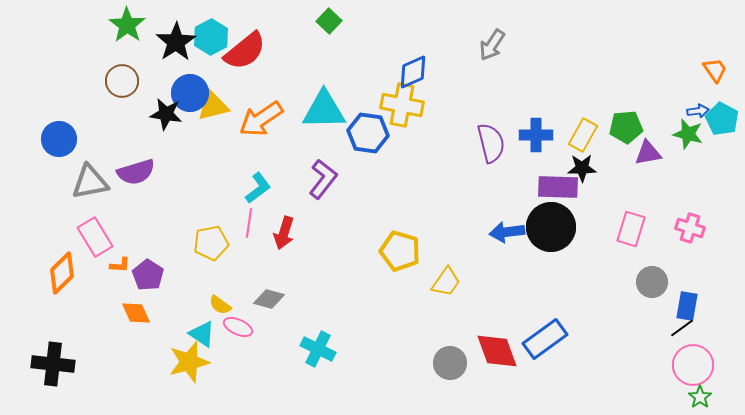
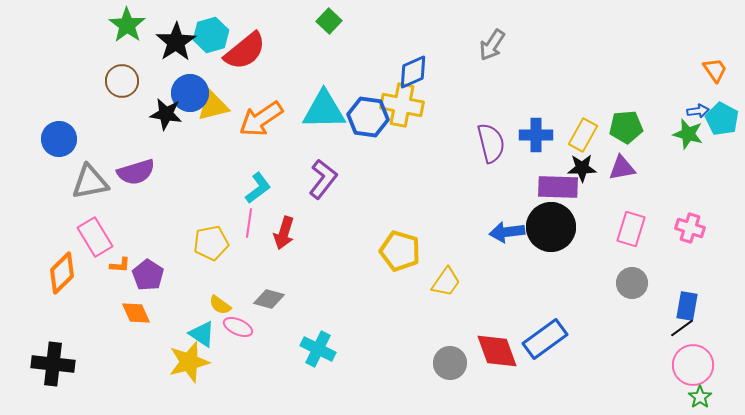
cyan hexagon at (211, 37): moved 2 px up; rotated 12 degrees clockwise
blue hexagon at (368, 133): moved 16 px up
purple triangle at (648, 153): moved 26 px left, 15 px down
gray circle at (652, 282): moved 20 px left, 1 px down
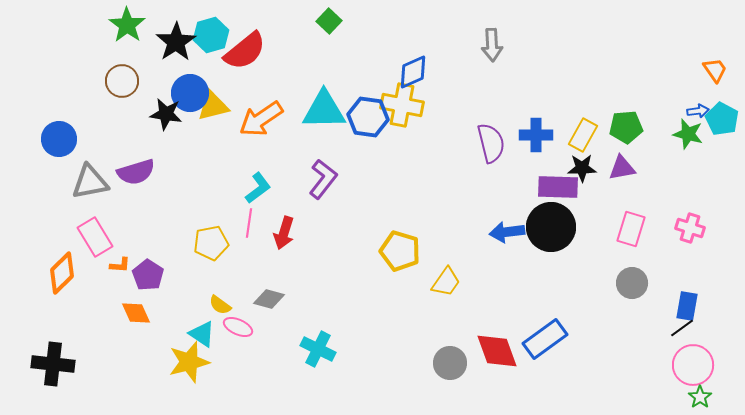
gray arrow at (492, 45): rotated 36 degrees counterclockwise
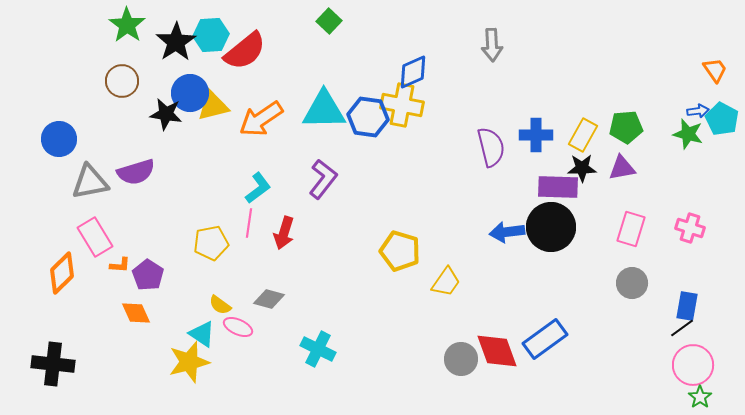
cyan hexagon at (211, 35): rotated 12 degrees clockwise
purple semicircle at (491, 143): moved 4 px down
gray circle at (450, 363): moved 11 px right, 4 px up
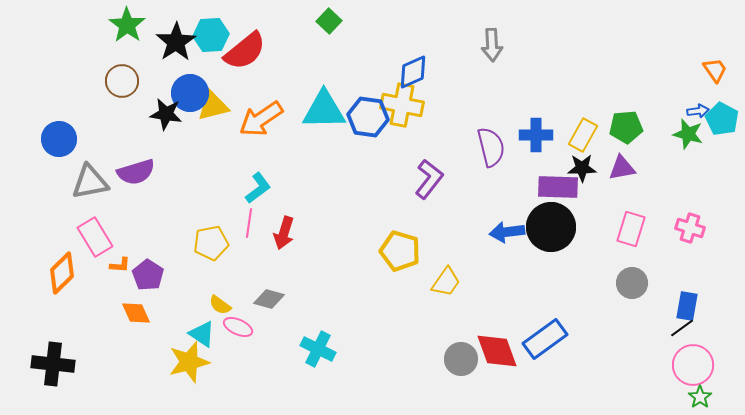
purple L-shape at (323, 179): moved 106 px right
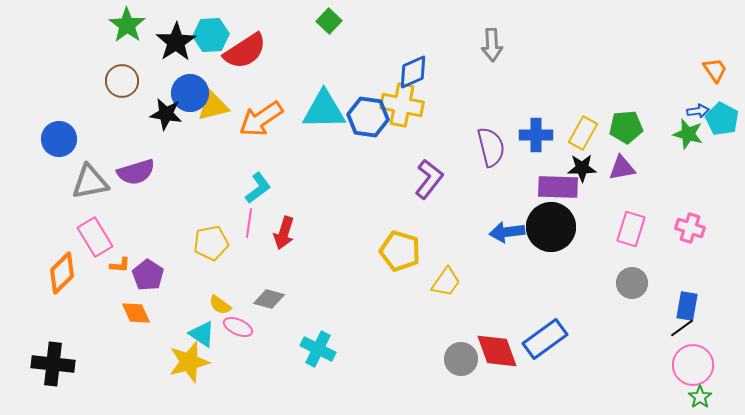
red semicircle at (245, 51): rotated 6 degrees clockwise
yellow rectangle at (583, 135): moved 2 px up
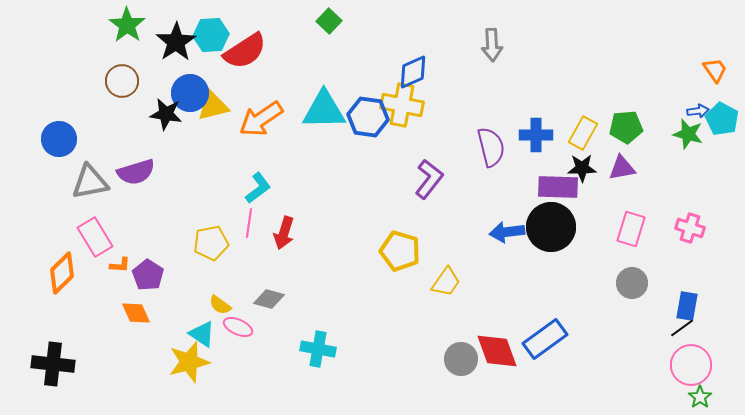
cyan cross at (318, 349): rotated 16 degrees counterclockwise
pink circle at (693, 365): moved 2 px left
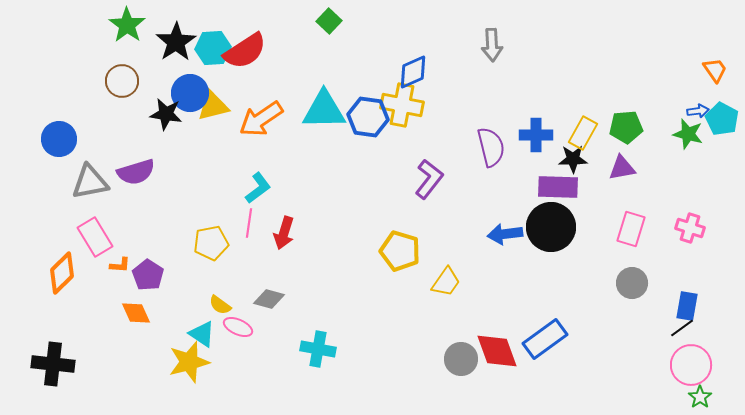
cyan hexagon at (211, 35): moved 2 px right, 13 px down
black star at (582, 168): moved 9 px left, 9 px up
blue arrow at (507, 232): moved 2 px left, 2 px down
